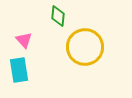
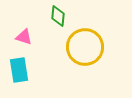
pink triangle: moved 3 px up; rotated 30 degrees counterclockwise
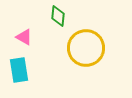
pink triangle: rotated 12 degrees clockwise
yellow circle: moved 1 px right, 1 px down
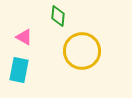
yellow circle: moved 4 px left, 3 px down
cyan rectangle: rotated 20 degrees clockwise
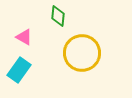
yellow circle: moved 2 px down
cyan rectangle: rotated 25 degrees clockwise
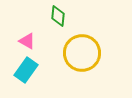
pink triangle: moved 3 px right, 4 px down
cyan rectangle: moved 7 px right
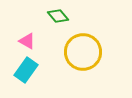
green diamond: rotated 45 degrees counterclockwise
yellow circle: moved 1 px right, 1 px up
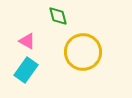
green diamond: rotated 25 degrees clockwise
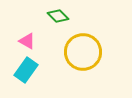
green diamond: rotated 30 degrees counterclockwise
